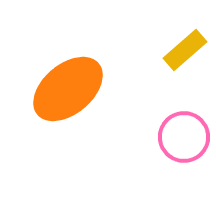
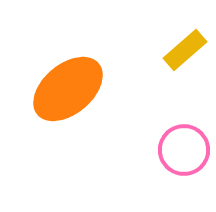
pink circle: moved 13 px down
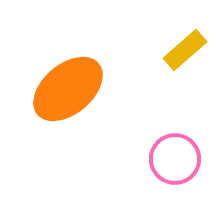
pink circle: moved 9 px left, 9 px down
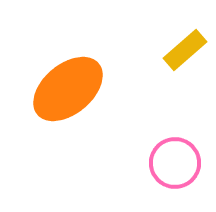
pink circle: moved 4 px down
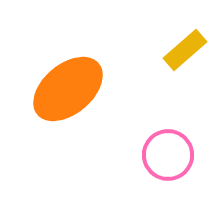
pink circle: moved 7 px left, 8 px up
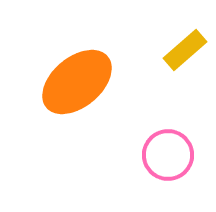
orange ellipse: moved 9 px right, 7 px up
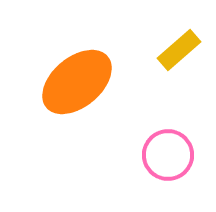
yellow rectangle: moved 6 px left
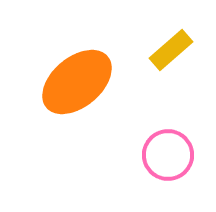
yellow rectangle: moved 8 px left
